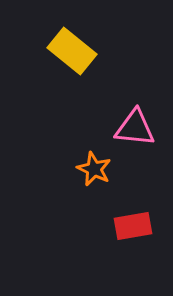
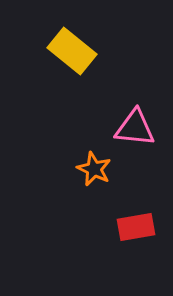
red rectangle: moved 3 px right, 1 px down
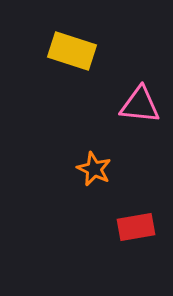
yellow rectangle: rotated 21 degrees counterclockwise
pink triangle: moved 5 px right, 23 px up
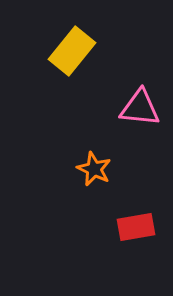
yellow rectangle: rotated 69 degrees counterclockwise
pink triangle: moved 3 px down
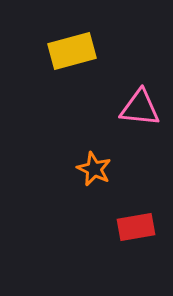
yellow rectangle: rotated 36 degrees clockwise
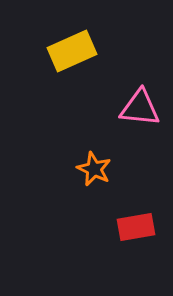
yellow rectangle: rotated 9 degrees counterclockwise
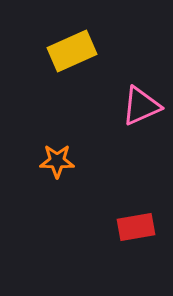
pink triangle: moved 1 px right, 2 px up; rotated 30 degrees counterclockwise
orange star: moved 37 px left, 8 px up; rotated 24 degrees counterclockwise
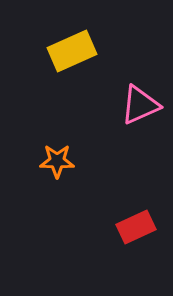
pink triangle: moved 1 px left, 1 px up
red rectangle: rotated 15 degrees counterclockwise
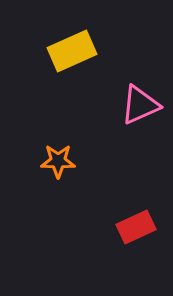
orange star: moved 1 px right
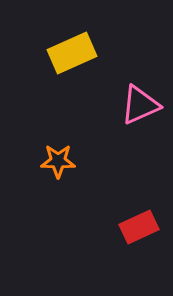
yellow rectangle: moved 2 px down
red rectangle: moved 3 px right
